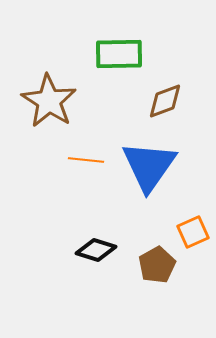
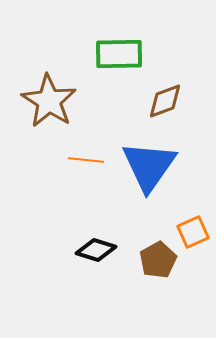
brown pentagon: moved 1 px right, 5 px up
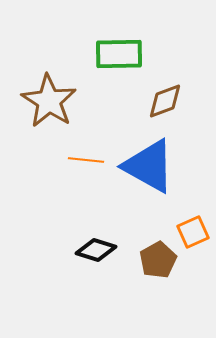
blue triangle: rotated 36 degrees counterclockwise
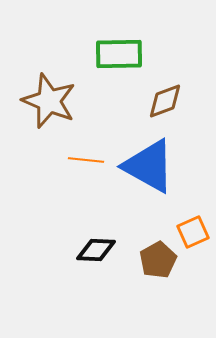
brown star: rotated 10 degrees counterclockwise
black diamond: rotated 15 degrees counterclockwise
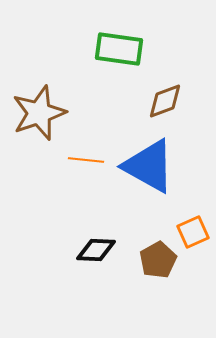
green rectangle: moved 5 px up; rotated 9 degrees clockwise
brown star: moved 10 px left, 12 px down; rotated 30 degrees clockwise
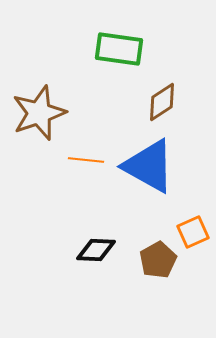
brown diamond: moved 3 px left, 1 px down; rotated 12 degrees counterclockwise
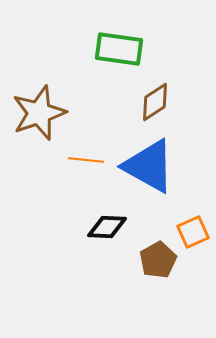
brown diamond: moved 7 px left
black diamond: moved 11 px right, 23 px up
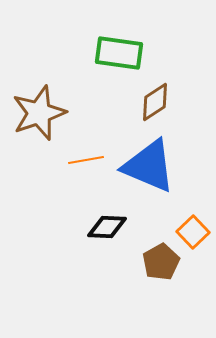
green rectangle: moved 4 px down
orange line: rotated 16 degrees counterclockwise
blue triangle: rotated 6 degrees counterclockwise
orange square: rotated 20 degrees counterclockwise
brown pentagon: moved 3 px right, 2 px down
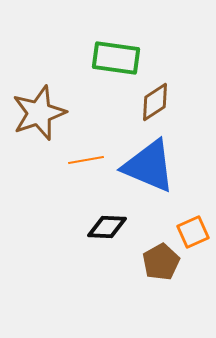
green rectangle: moved 3 px left, 5 px down
orange square: rotated 20 degrees clockwise
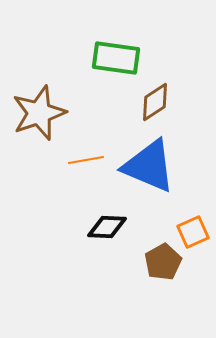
brown pentagon: moved 2 px right
